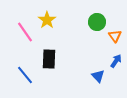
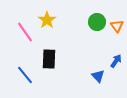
orange triangle: moved 2 px right, 10 px up
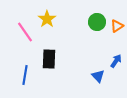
yellow star: moved 1 px up
orange triangle: rotated 32 degrees clockwise
blue line: rotated 48 degrees clockwise
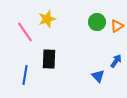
yellow star: rotated 18 degrees clockwise
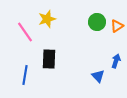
blue arrow: rotated 16 degrees counterclockwise
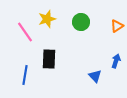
green circle: moved 16 px left
blue triangle: moved 3 px left
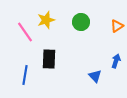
yellow star: moved 1 px left, 1 px down
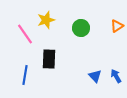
green circle: moved 6 px down
pink line: moved 2 px down
blue arrow: moved 15 px down; rotated 48 degrees counterclockwise
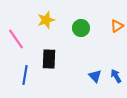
pink line: moved 9 px left, 5 px down
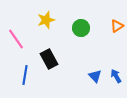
black rectangle: rotated 30 degrees counterclockwise
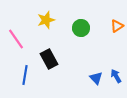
blue triangle: moved 1 px right, 2 px down
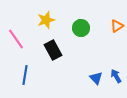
black rectangle: moved 4 px right, 9 px up
